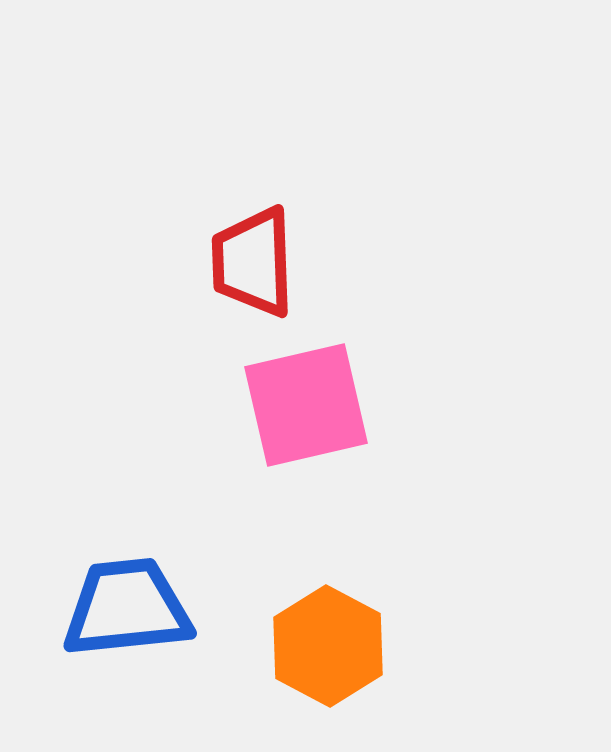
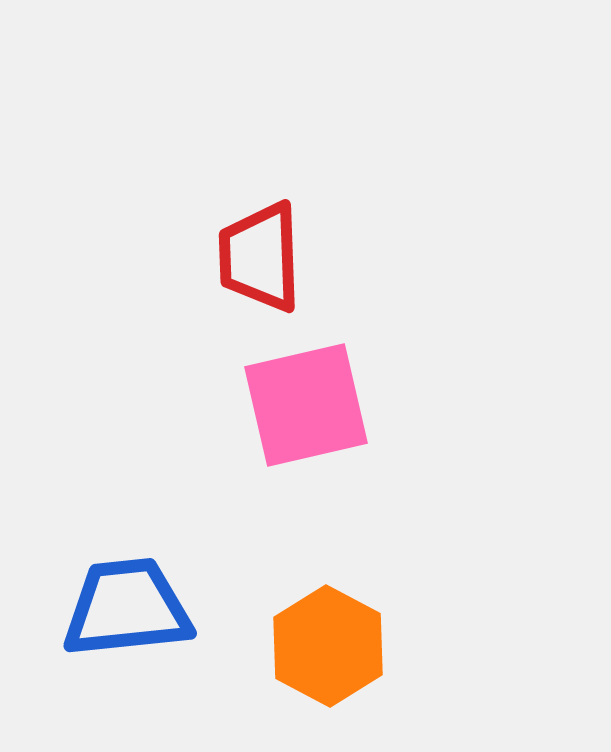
red trapezoid: moved 7 px right, 5 px up
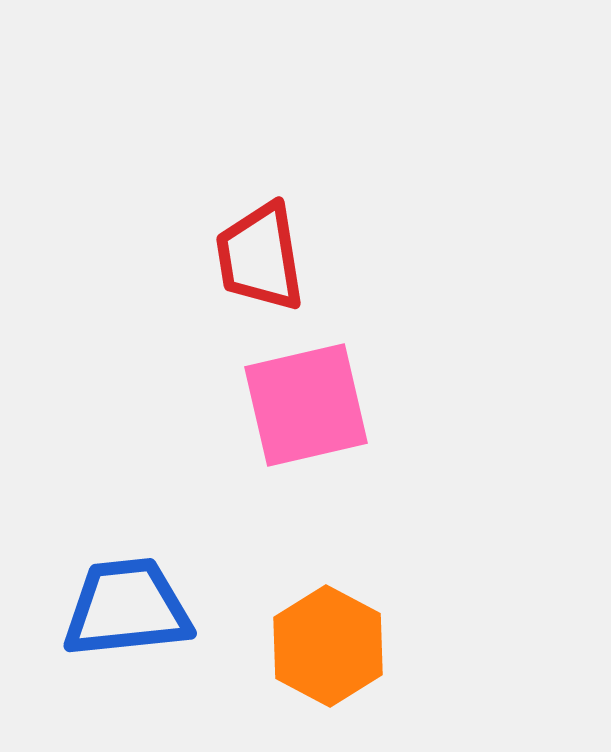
red trapezoid: rotated 7 degrees counterclockwise
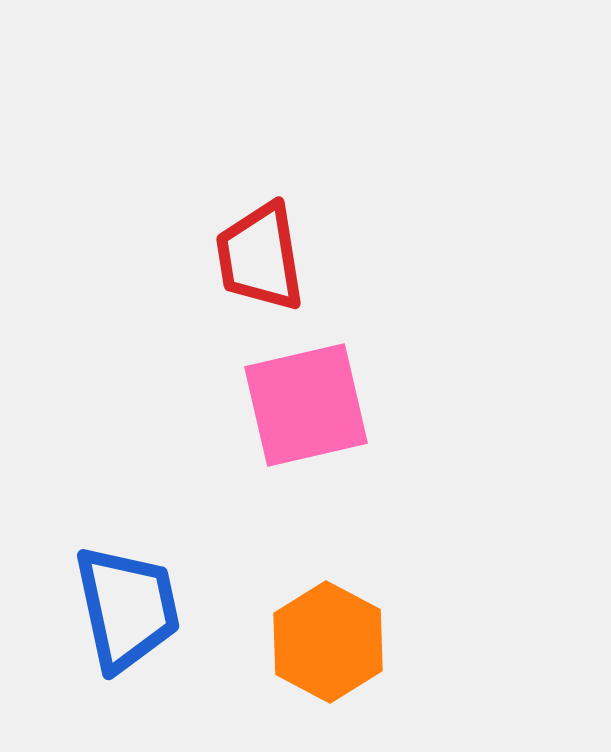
blue trapezoid: rotated 84 degrees clockwise
orange hexagon: moved 4 px up
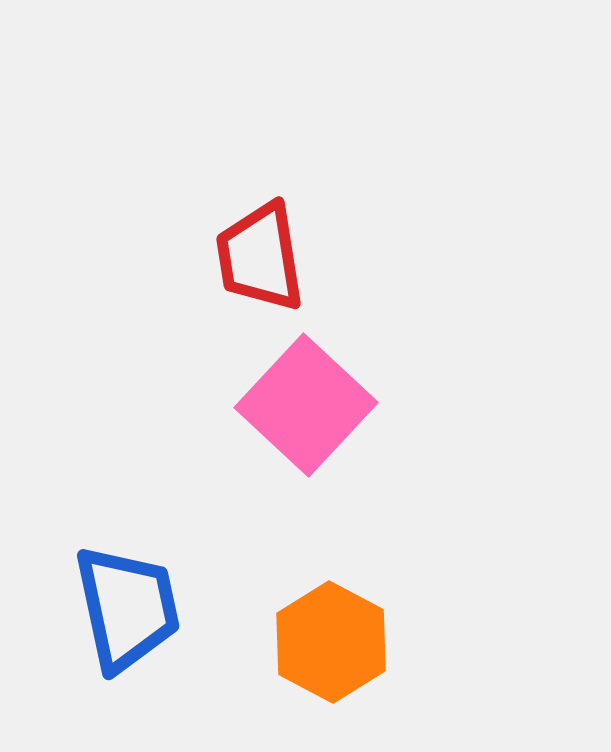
pink square: rotated 34 degrees counterclockwise
orange hexagon: moved 3 px right
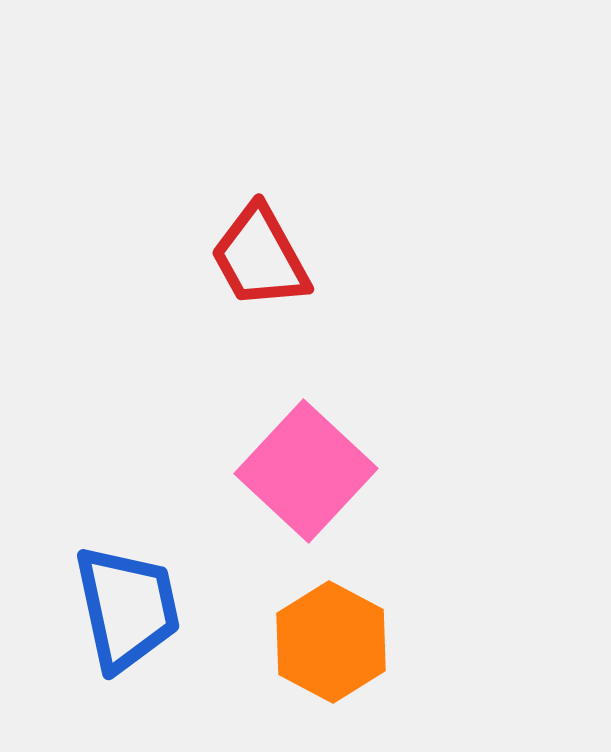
red trapezoid: rotated 20 degrees counterclockwise
pink square: moved 66 px down
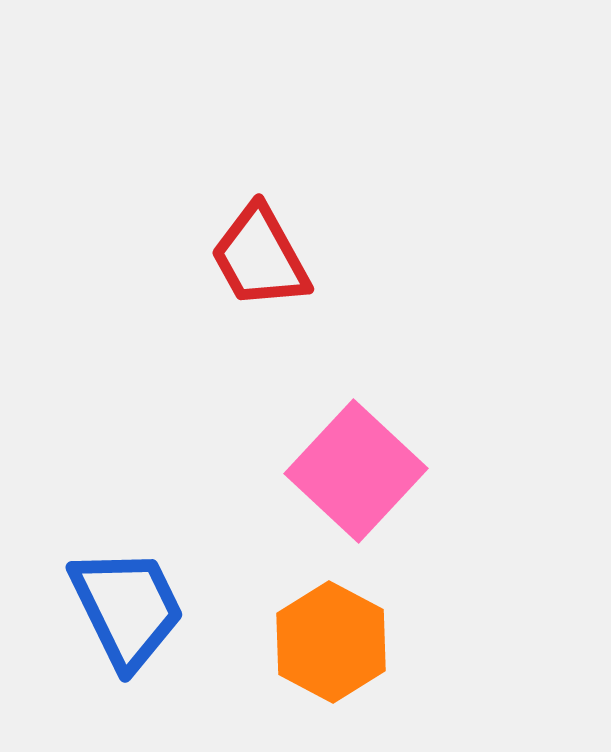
pink square: moved 50 px right
blue trapezoid: rotated 14 degrees counterclockwise
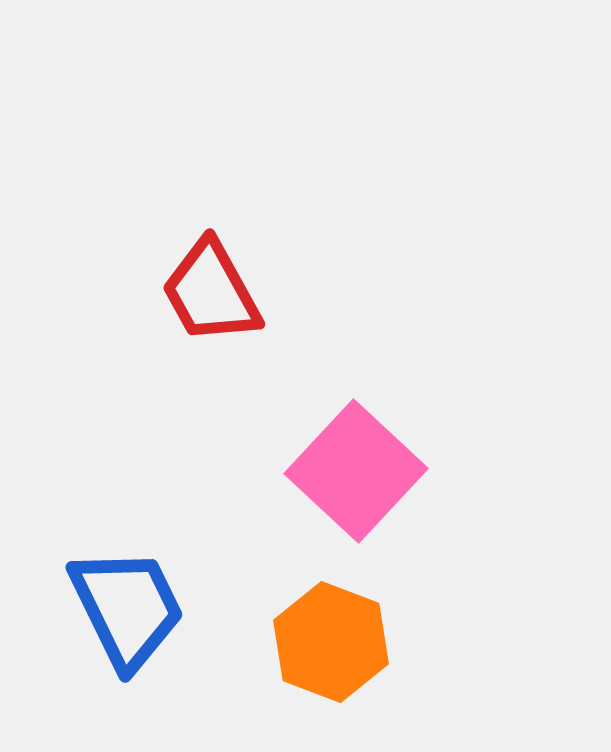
red trapezoid: moved 49 px left, 35 px down
orange hexagon: rotated 7 degrees counterclockwise
